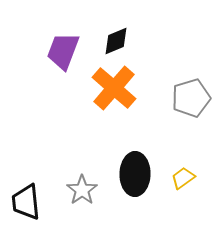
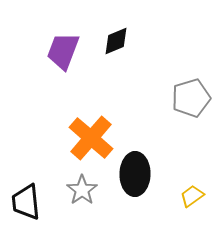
orange cross: moved 23 px left, 50 px down
yellow trapezoid: moved 9 px right, 18 px down
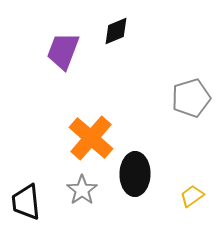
black diamond: moved 10 px up
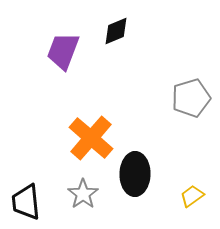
gray star: moved 1 px right, 4 px down
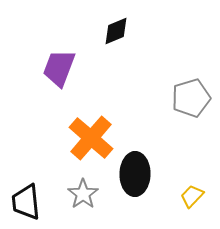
purple trapezoid: moved 4 px left, 17 px down
yellow trapezoid: rotated 10 degrees counterclockwise
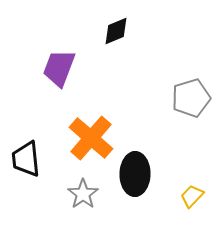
black trapezoid: moved 43 px up
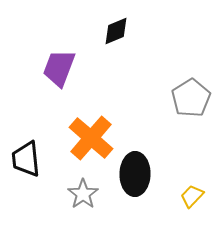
gray pentagon: rotated 15 degrees counterclockwise
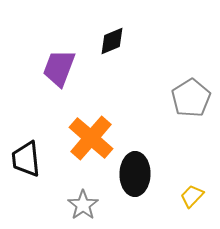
black diamond: moved 4 px left, 10 px down
gray star: moved 11 px down
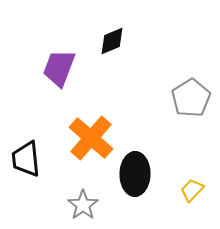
yellow trapezoid: moved 6 px up
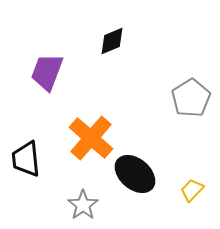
purple trapezoid: moved 12 px left, 4 px down
black ellipse: rotated 51 degrees counterclockwise
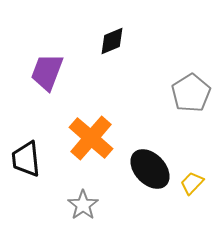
gray pentagon: moved 5 px up
black ellipse: moved 15 px right, 5 px up; rotated 6 degrees clockwise
yellow trapezoid: moved 7 px up
